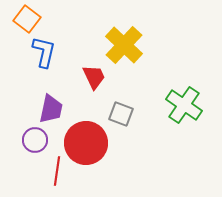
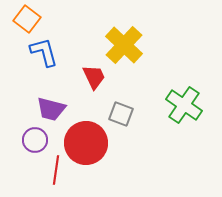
blue L-shape: rotated 28 degrees counterclockwise
purple trapezoid: rotated 92 degrees clockwise
red line: moved 1 px left, 1 px up
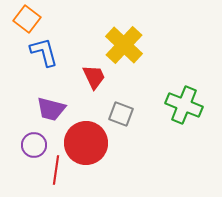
green cross: rotated 12 degrees counterclockwise
purple circle: moved 1 px left, 5 px down
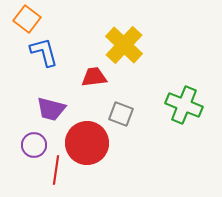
red trapezoid: rotated 72 degrees counterclockwise
red circle: moved 1 px right
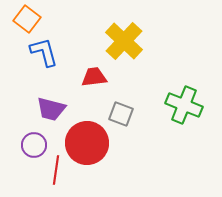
yellow cross: moved 4 px up
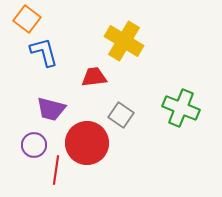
yellow cross: rotated 12 degrees counterclockwise
green cross: moved 3 px left, 3 px down
gray square: moved 1 px down; rotated 15 degrees clockwise
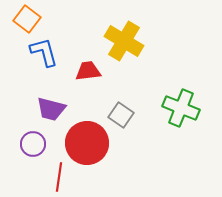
red trapezoid: moved 6 px left, 6 px up
purple circle: moved 1 px left, 1 px up
red line: moved 3 px right, 7 px down
